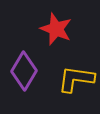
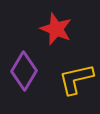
yellow L-shape: rotated 21 degrees counterclockwise
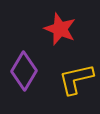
red star: moved 4 px right
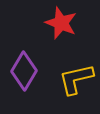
red star: moved 1 px right, 6 px up
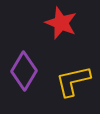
yellow L-shape: moved 3 px left, 2 px down
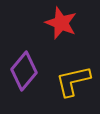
purple diamond: rotated 9 degrees clockwise
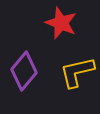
yellow L-shape: moved 4 px right, 9 px up
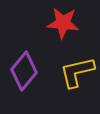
red star: moved 2 px right; rotated 16 degrees counterclockwise
